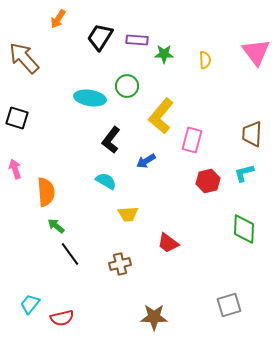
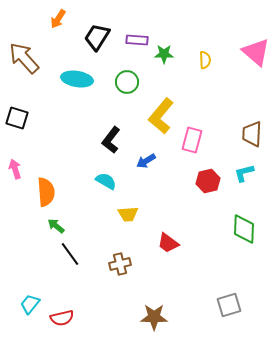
black trapezoid: moved 3 px left
pink triangle: rotated 12 degrees counterclockwise
green circle: moved 4 px up
cyan ellipse: moved 13 px left, 19 px up
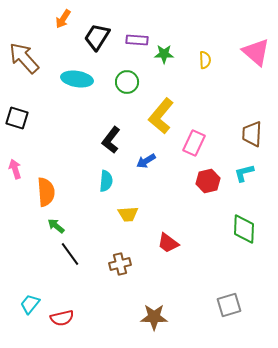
orange arrow: moved 5 px right
pink rectangle: moved 2 px right, 3 px down; rotated 10 degrees clockwise
cyan semicircle: rotated 65 degrees clockwise
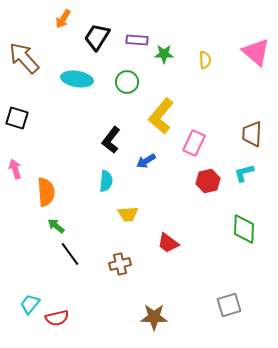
red semicircle: moved 5 px left
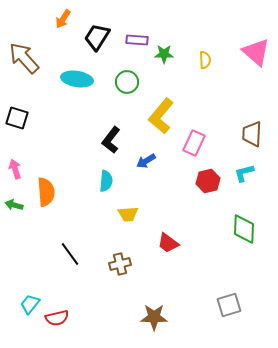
green arrow: moved 42 px left, 21 px up; rotated 24 degrees counterclockwise
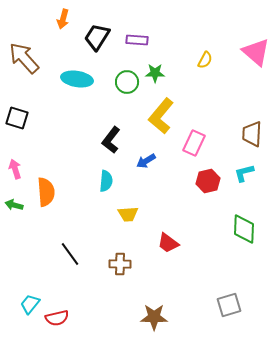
orange arrow: rotated 18 degrees counterclockwise
green star: moved 9 px left, 19 px down
yellow semicircle: rotated 30 degrees clockwise
brown cross: rotated 15 degrees clockwise
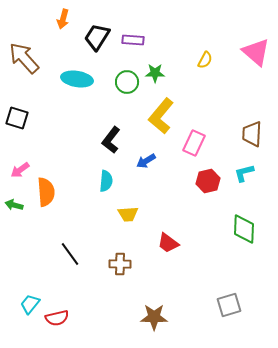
purple rectangle: moved 4 px left
pink arrow: moved 5 px right, 1 px down; rotated 108 degrees counterclockwise
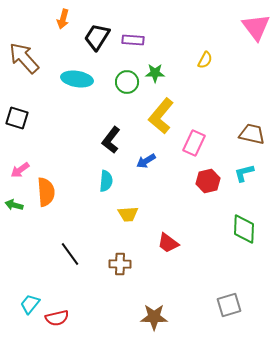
pink triangle: moved 25 px up; rotated 12 degrees clockwise
brown trapezoid: rotated 100 degrees clockwise
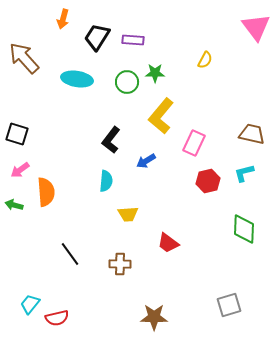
black square: moved 16 px down
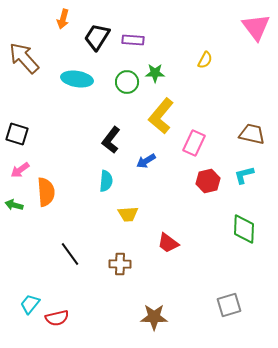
cyan L-shape: moved 2 px down
